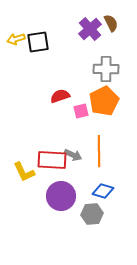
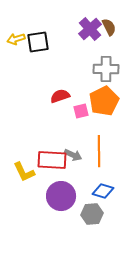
brown semicircle: moved 2 px left, 4 px down
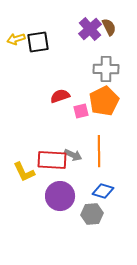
purple circle: moved 1 px left
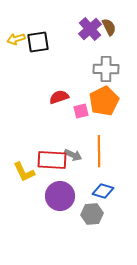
red semicircle: moved 1 px left, 1 px down
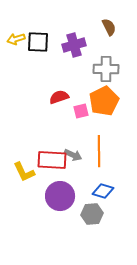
purple cross: moved 16 px left, 16 px down; rotated 25 degrees clockwise
black square: rotated 10 degrees clockwise
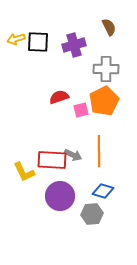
pink square: moved 1 px up
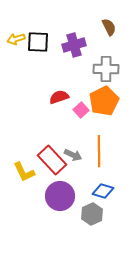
pink square: rotated 28 degrees counterclockwise
red rectangle: rotated 44 degrees clockwise
gray hexagon: rotated 20 degrees counterclockwise
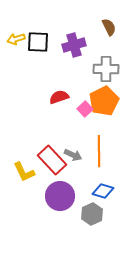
pink square: moved 4 px right, 1 px up
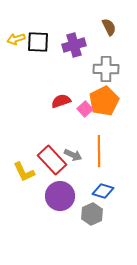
red semicircle: moved 2 px right, 4 px down
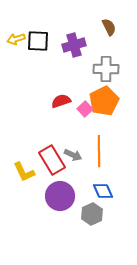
black square: moved 1 px up
red rectangle: rotated 12 degrees clockwise
blue diamond: rotated 50 degrees clockwise
